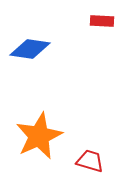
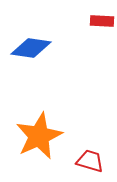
blue diamond: moved 1 px right, 1 px up
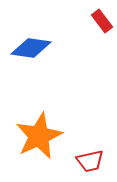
red rectangle: rotated 50 degrees clockwise
red trapezoid: rotated 152 degrees clockwise
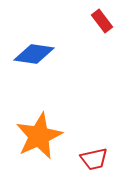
blue diamond: moved 3 px right, 6 px down
red trapezoid: moved 4 px right, 2 px up
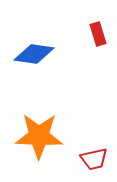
red rectangle: moved 4 px left, 13 px down; rotated 20 degrees clockwise
orange star: rotated 27 degrees clockwise
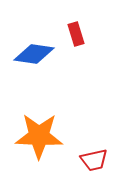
red rectangle: moved 22 px left
red trapezoid: moved 1 px down
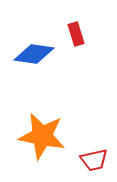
orange star: moved 3 px right; rotated 9 degrees clockwise
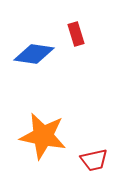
orange star: moved 1 px right
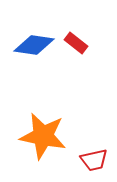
red rectangle: moved 9 px down; rotated 35 degrees counterclockwise
blue diamond: moved 9 px up
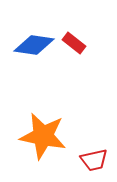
red rectangle: moved 2 px left
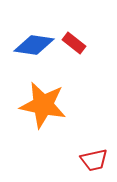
orange star: moved 31 px up
